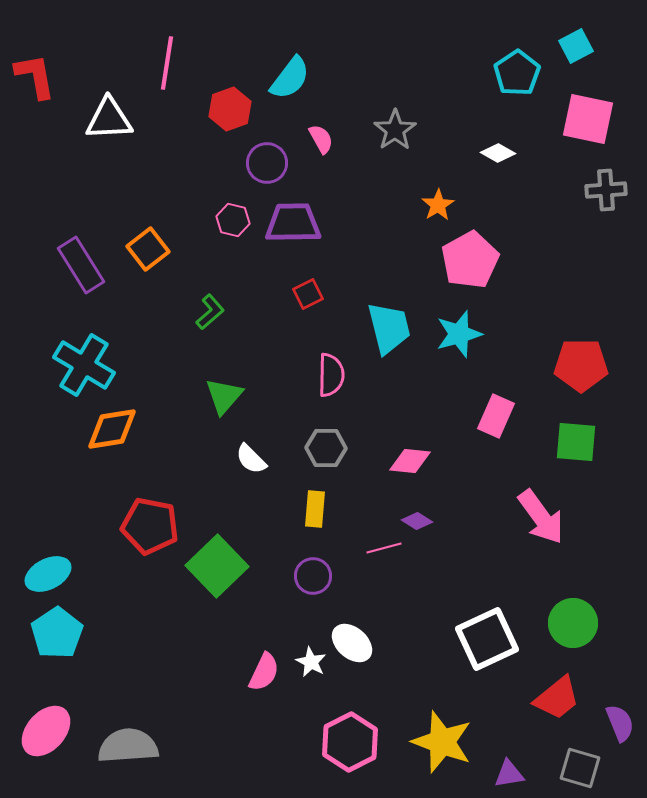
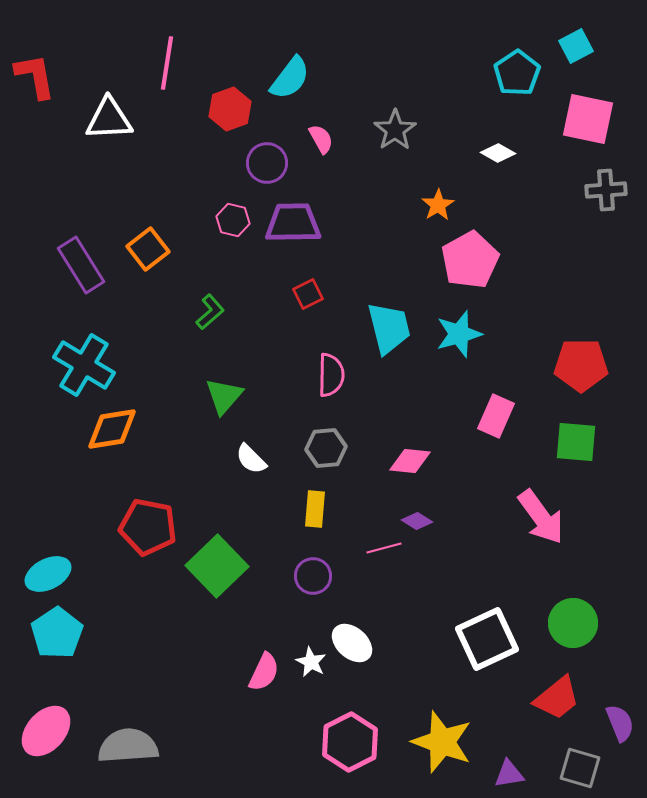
gray hexagon at (326, 448): rotated 6 degrees counterclockwise
red pentagon at (150, 526): moved 2 px left, 1 px down
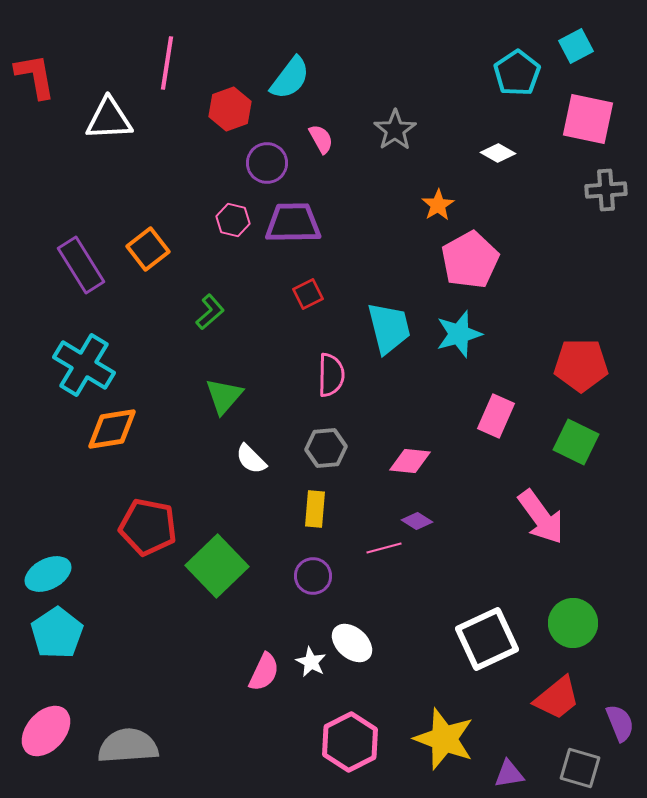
green square at (576, 442): rotated 21 degrees clockwise
yellow star at (442, 742): moved 2 px right, 3 px up
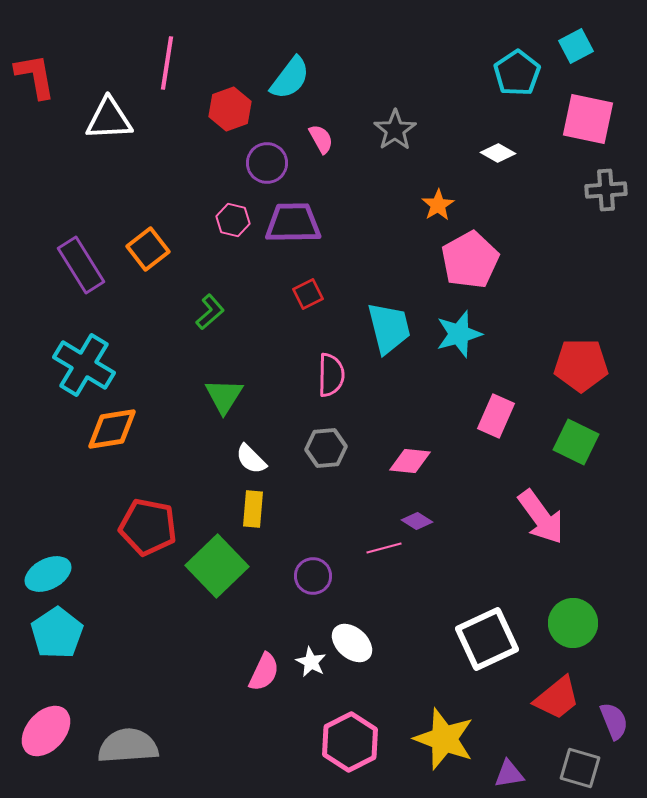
green triangle at (224, 396): rotated 9 degrees counterclockwise
yellow rectangle at (315, 509): moved 62 px left
purple semicircle at (620, 723): moved 6 px left, 2 px up
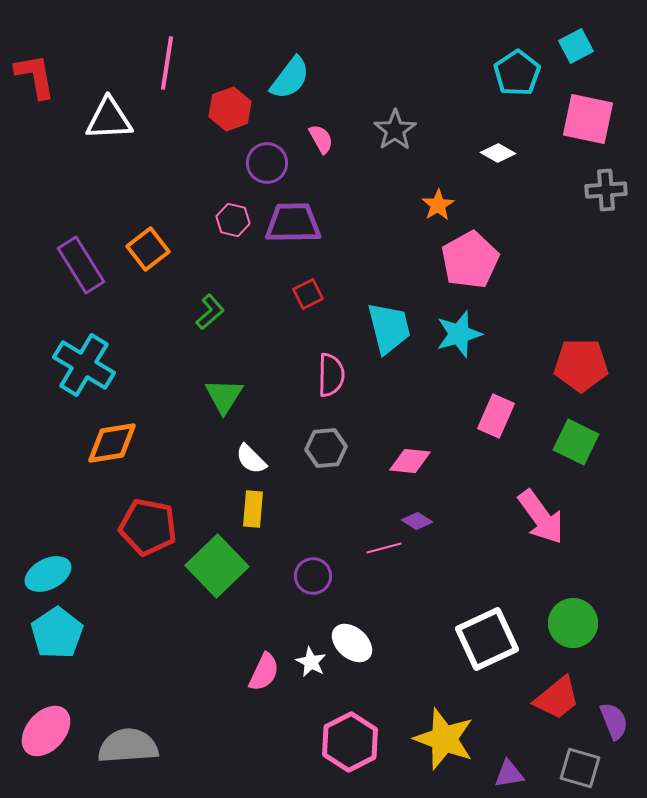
orange diamond at (112, 429): moved 14 px down
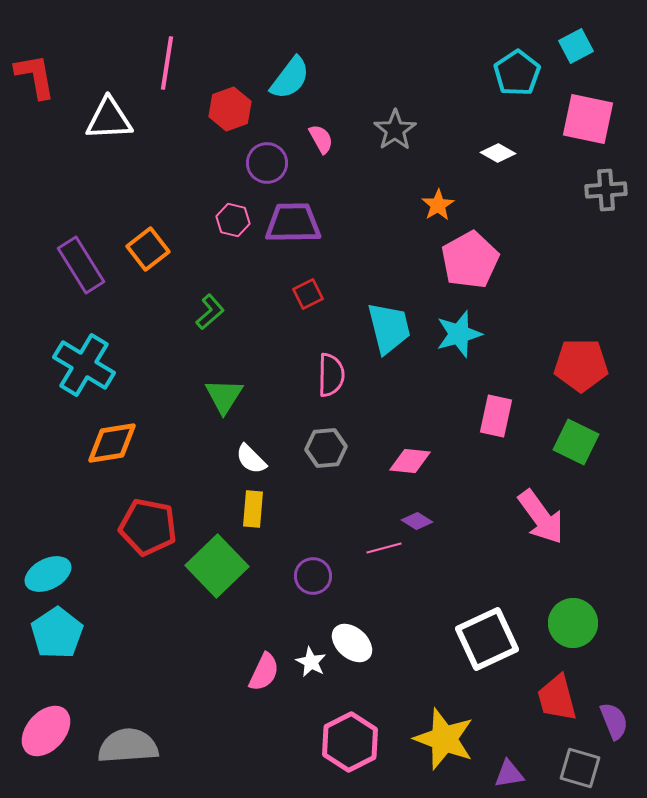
pink rectangle at (496, 416): rotated 12 degrees counterclockwise
red trapezoid at (557, 698): rotated 114 degrees clockwise
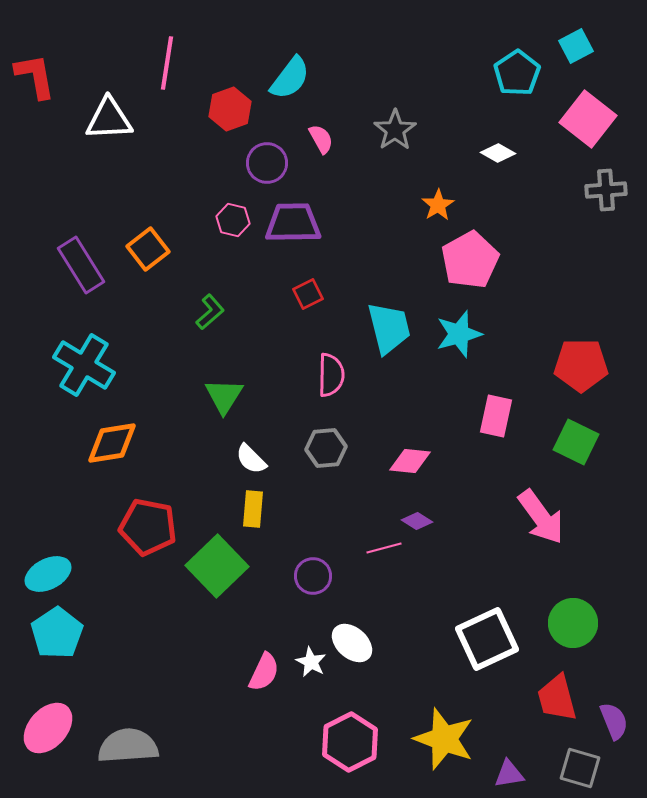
pink square at (588, 119): rotated 26 degrees clockwise
pink ellipse at (46, 731): moved 2 px right, 3 px up
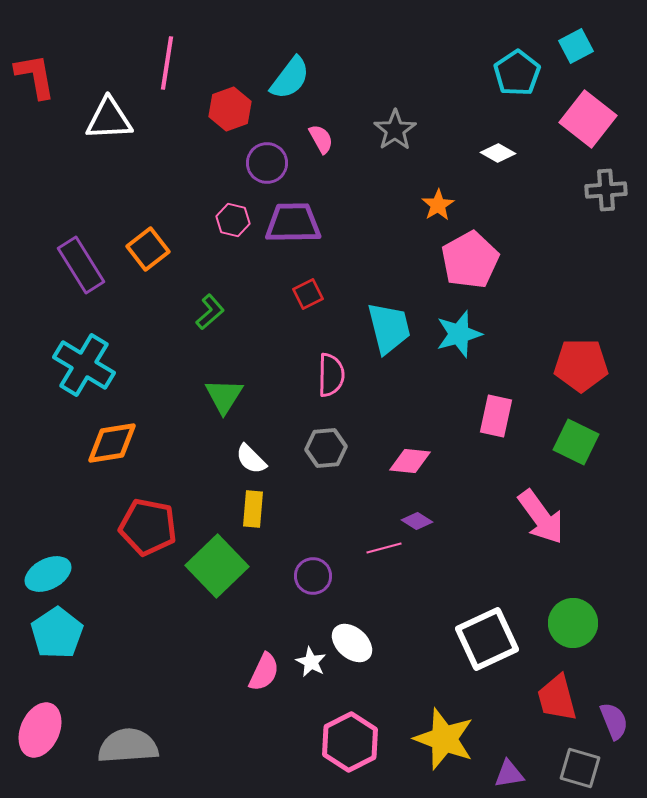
pink ellipse at (48, 728): moved 8 px left, 2 px down; rotated 18 degrees counterclockwise
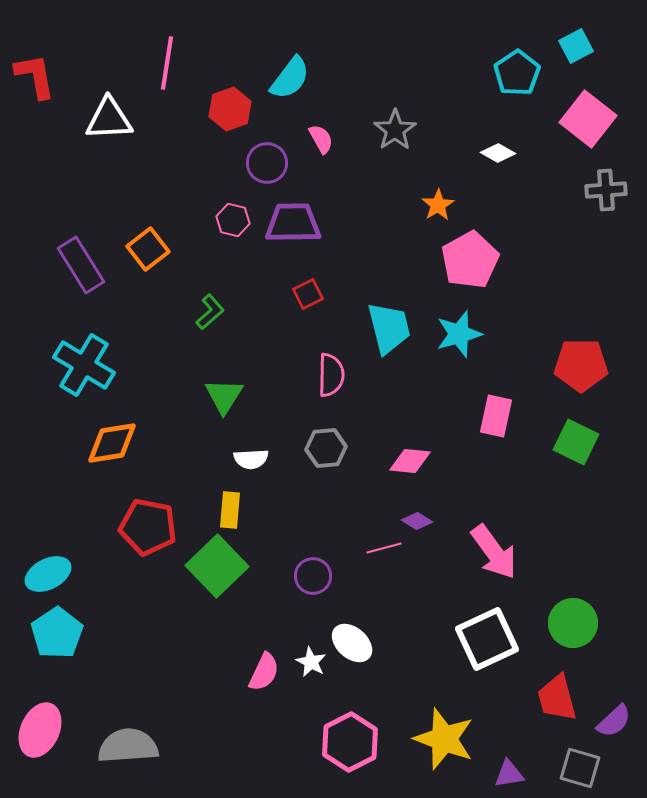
white semicircle at (251, 459): rotated 48 degrees counterclockwise
yellow rectangle at (253, 509): moved 23 px left, 1 px down
pink arrow at (541, 517): moved 47 px left, 35 px down
purple semicircle at (614, 721): rotated 69 degrees clockwise
